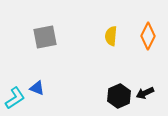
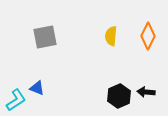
black arrow: moved 1 px right, 1 px up; rotated 30 degrees clockwise
cyan L-shape: moved 1 px right, 2 px down
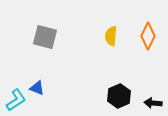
gray square: rotated 25 degrees clockwise
black arrow: moved 7 px right, 11 px down
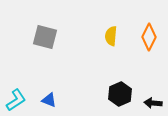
orange diamond: moved 1 px right, 1 px down
blue triangle: moved 12 px right, 12 px down
black hexagon: moved 1 px right, 2 px up
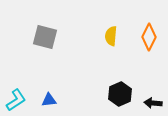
blue triangle: rotated 28 degrees counterclockwise
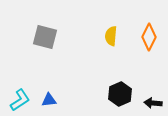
cyan L-shape: moved 4 px right
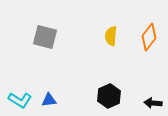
orange diamond: rotated 12 degrees clockwise
black hexagon: moved 11 px left, 2 px down
cyan L-shape: rotated 65 degrees clockwise
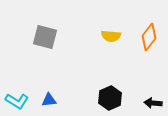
yellow semicircle: rotated 90 degrees counterclockwise
black hexagon: moved 1 px right, 2 px down
cyan L-shape: moved 3 px left, 1 px down
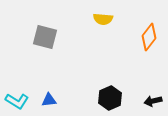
yellow semicircle: moved 8 px left, 17 px up
black arrow: moved 2 px up; rotated 18 degrees counterclockwise
